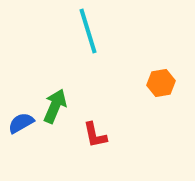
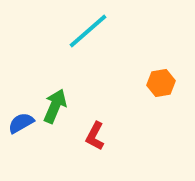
cyan line: rotated 66 degrees clockwise
red L-shape: moved 1 px down; rotated 40 degrees clockwise
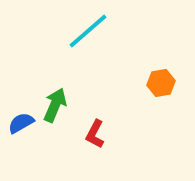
green arrow: moved 1 px up
red L-shape: moved 2 px up
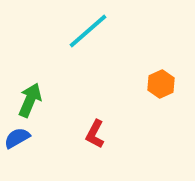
orange hexagon: moved 1 px down; rotated 16 degrees counterclockwise
green arrow: moved 25 px left, 5 px up
blue semicircle: moved 4 px left, 15 px down
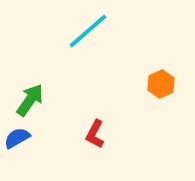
green arrow: rotated 12 degrees clockwise
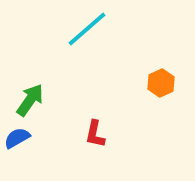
cyan line: moved 1 px left, 2 px up
orange hexagon: moved 1 px up
red L-shape: rotated 16 degrees counterclockwise
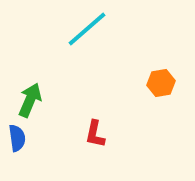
orange hexagon: rotated 16 degrees clockwise
green arrow: rotated 12 degrees counterclockwise
blue semicircle: rotated 112 degrees clockwise
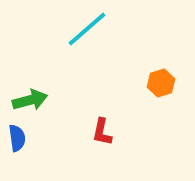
orange hexagon: rotated 8 degrees counterclockwise
green arrow: rotated 52 degrees clockwise
red L-shape: moved 7 px right, 2 px up
